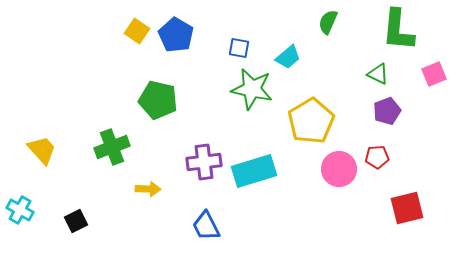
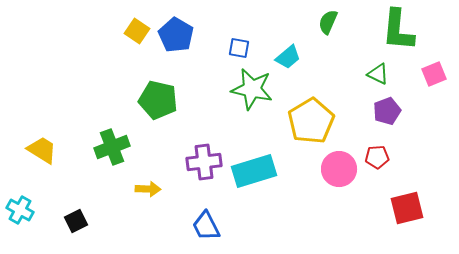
yellow trapezoid: rotated 16 degrees counterclockwise
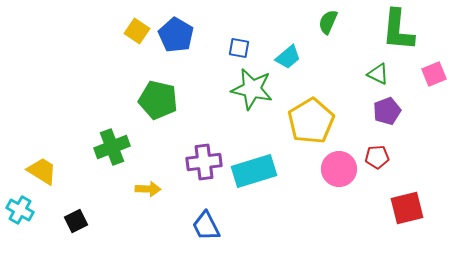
yellow trapezoid: moved 21 px down
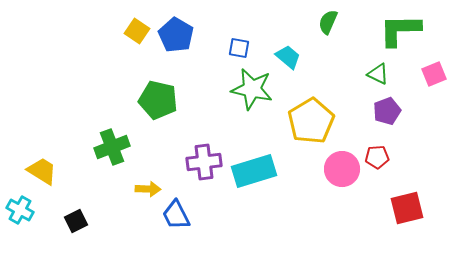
green L-shape: moved 2 px right; rotated 84 degrees clockwise
cyan trapezoid: rotated 100 degrees counterclockwise
pink circle: moved 3 px right
blue trapezoid: moved 30 px left, 11 px up
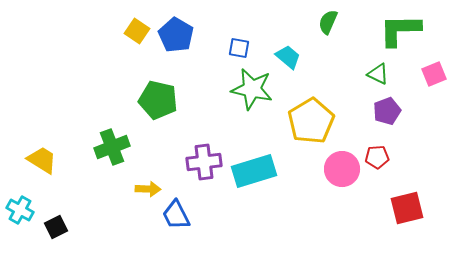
yellow trapezoid: moved 11 px up
black square: moved 20 px left, 6 px down
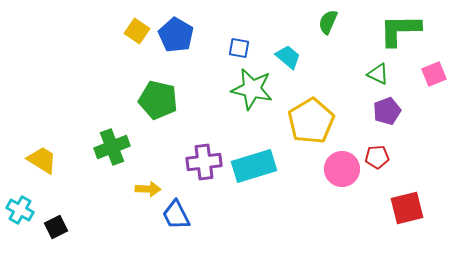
cyan rectangle: moved 5 px up
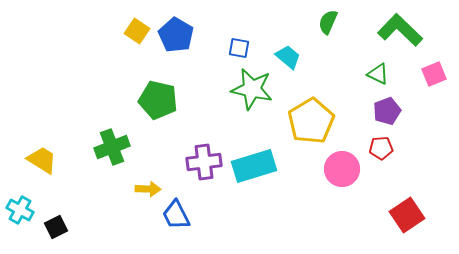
green L-shape: rotated 45 degrees clockwise
red pentagon: moved 4 px right, 9 px up
red square: moved 7 px down; rotated 20 degrees counterclockwise
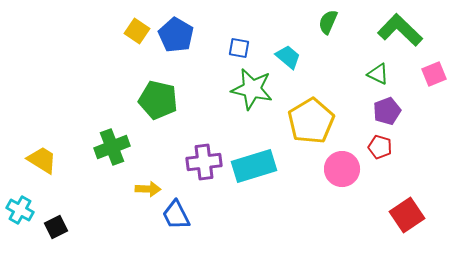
red pentagon: moved 1 px left, 1 px up; rotated 20 degrees clockwise
